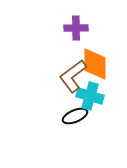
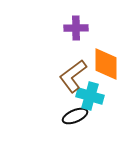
orange diamond: moved 11 px right
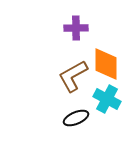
brown L-shape: rotated 8 degrees clockwise
cyan cross: moved 17 px right, 3 px down; rotated 12 degrees clockwise
black ellipse: moved 1 px right, 2 px down
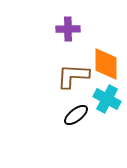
purple cross: moved 8 px left, 1 px down
brown L-shape: rotated 32 degrees clockwise
black ellipse: moved 3 px up; rotated 15 degrees counterclockwise
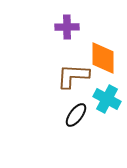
purple cross: moved 1 px left, 2 px up
orange diamond: moved 3 px left, 6 px up
black ellipse: rotated 15 degrees counterclockwise
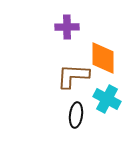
black ellipse: rotated 30 degrees counterclockwise
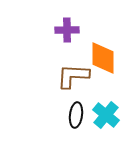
purple cross: moved 3 px down
cyan cross: moved 1 px left, 16 px down; rotated 12 degrees clockwise
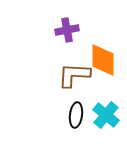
purple cross: rotated 10 degrees counterclockwise
orange diamond: moved 2 px down
brown L-shape: moved 1 px right, 1 px up
